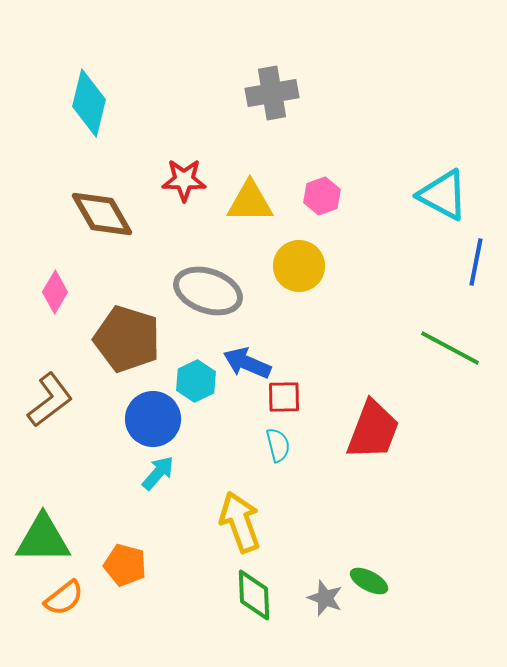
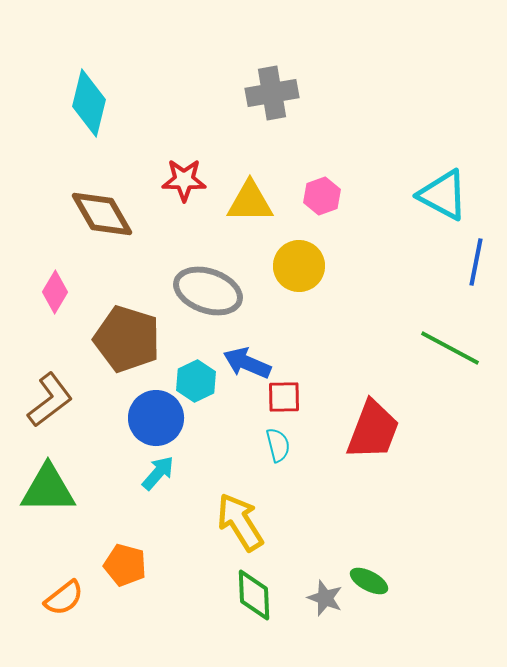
blue circle: moved 3 px right, 1 px up
yellow arrow: rotated 12 degrees counterclockwise
green triangle: moved 5 px right, 50 px up
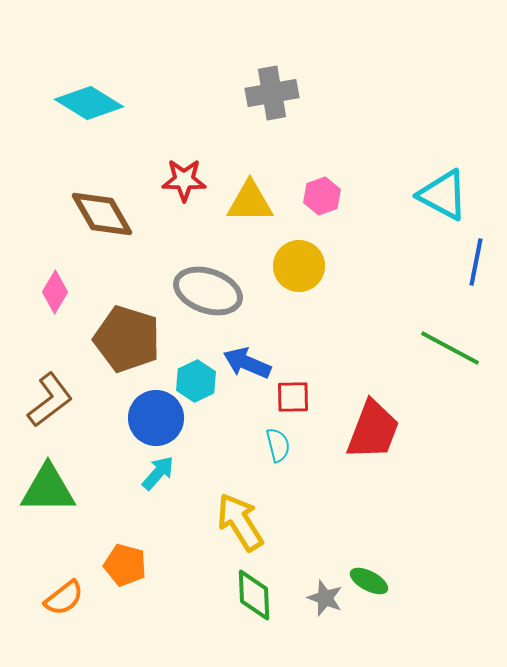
cyan diamond: rotated 72 degrees counterclockwise
red square: moved 9 px right
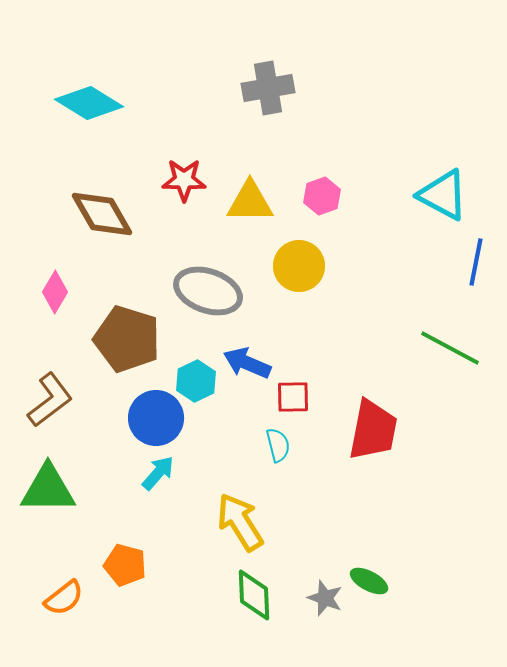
gray cross: moved 4 px left, 5 px up
red trapezoid: rotated 10 degrees counterclockwise
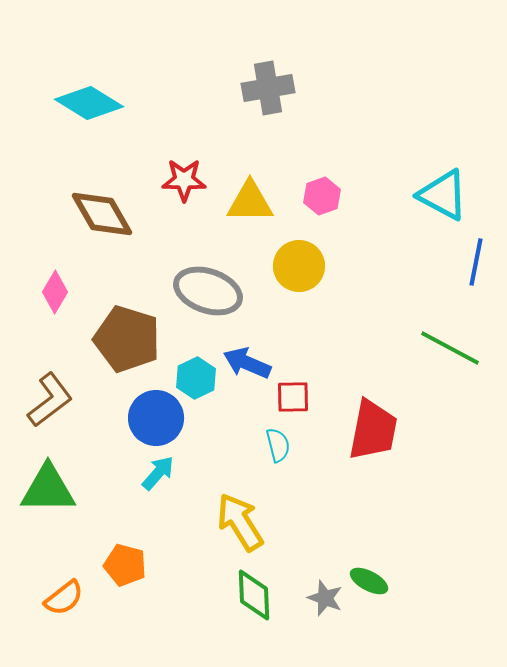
cyan hexagon: moved 3 px up
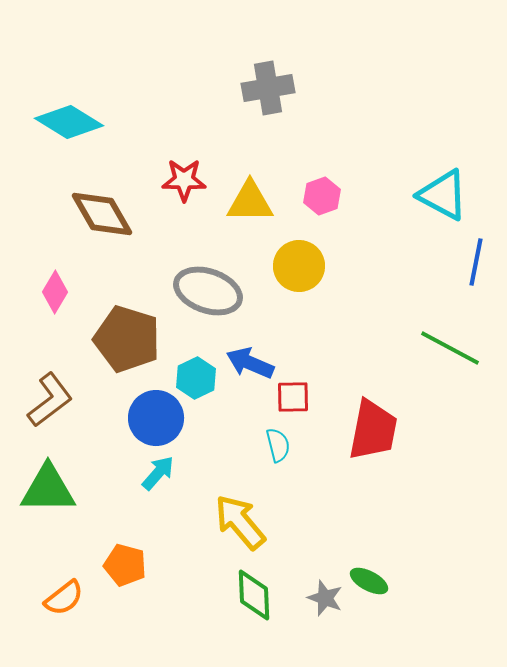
cyan diamond: moved 20 px left, 19 px down
blue arrow: moved 3 px right
yellow arrow: rotated 8 degrees counterclockwise
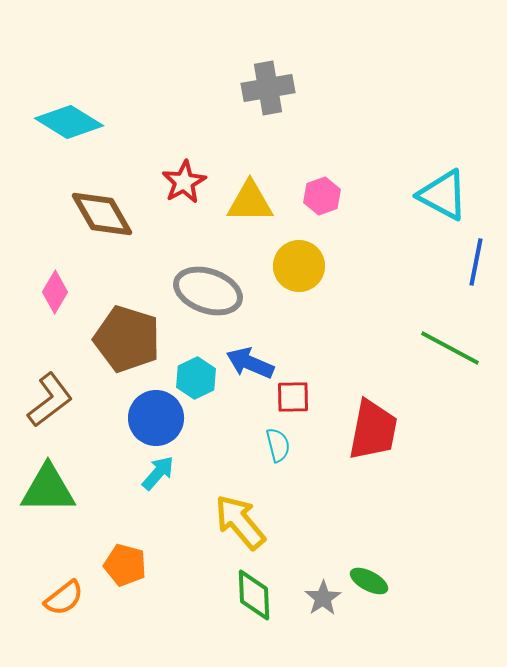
red star: moved 2 px down; rotated 30 degrees counterclockwise
gray star: moved 2 px left; rotated 18 degrees clockwise
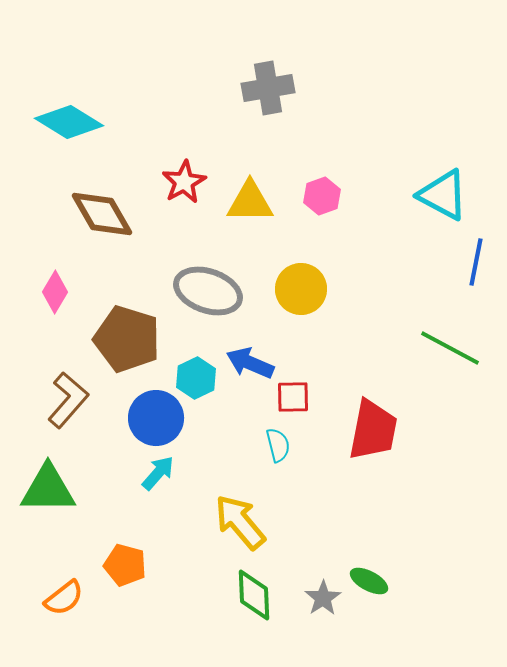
yellow circle: moved 2 px right, 23 px down
brown L-shape: moved 18 px right; rotated 12 degrees counterclockwise
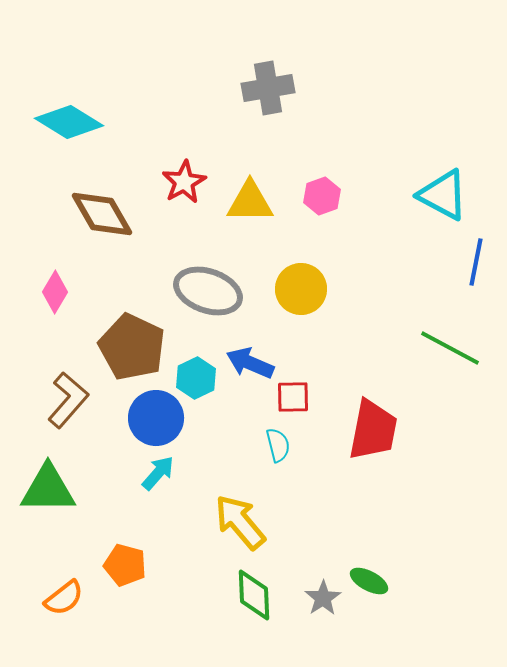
brown pentagon: moved 5 px right, 8 px down; rotated 8 degrees clockwise
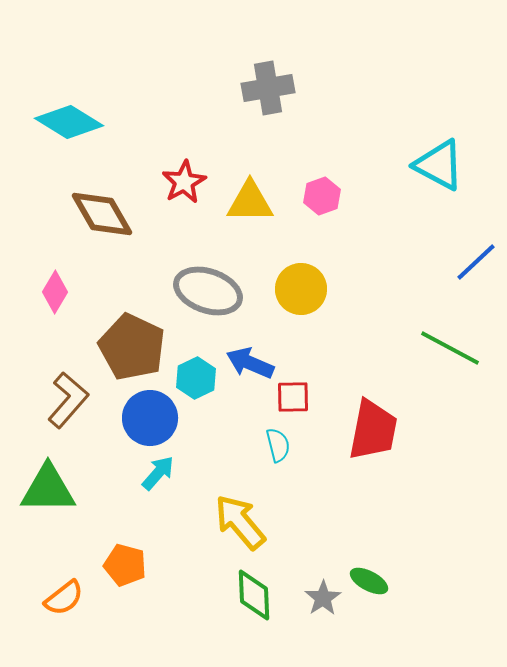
cyan triangle: moved 4 px left, 30 px up
blue line: rotated 36 degrees clockwise
blue circle: moved 6 px left
